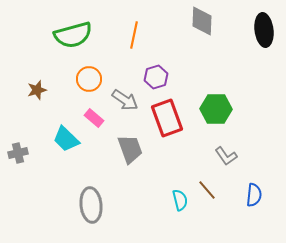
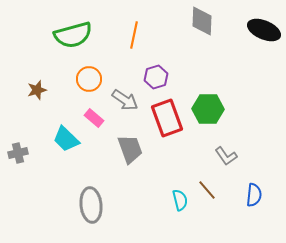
black ellipse: rotated 60 degrees counterclockwise
green hexagon: moved 8 px left
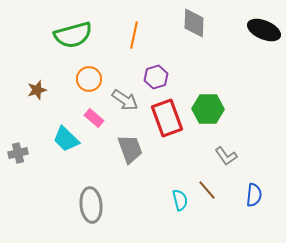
gray diamond: moved 8 px left, 2 px down
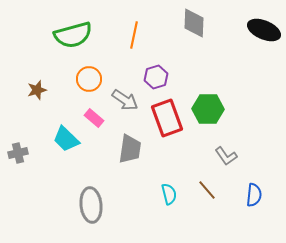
gray trapezoid: rotated 28 degrees clockwise
cyan semicircle: moved 11 px left, 6 px up
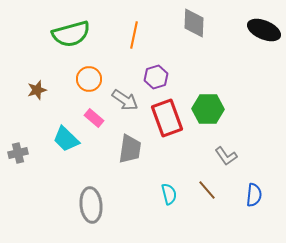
green semicircle: moved 2 px left, 1 px up
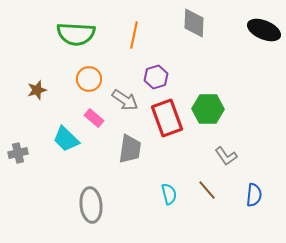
green semicircle: moved 5 px right; rotated 18 degrees clockwise
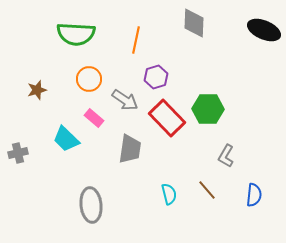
orange line: moved 2 px right, 5 px down
red rectangle: rotated 24 degrees counterclockwise
gray L-shape: rotated 65 degrees clockwise
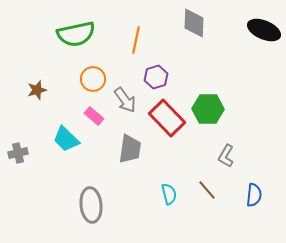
green semicircle: rotated 15 degrees counterclockwise
orange circle: moved 4 px right
gray arrow: rotated 20 degrees clockwise
pink rectangle: moved 2 px up
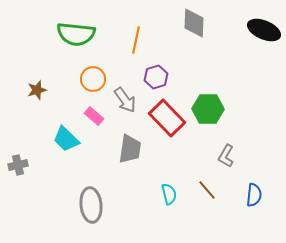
green semicircle: rotated 18 degrees clockwise
gray cross: moved 12 px down
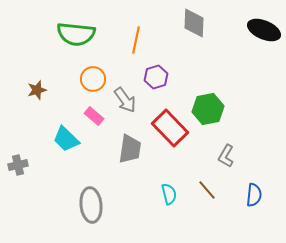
green hexagon: rotated 12 degrees counterclockwise
red rectangle: moved 3 px right, 10 px down
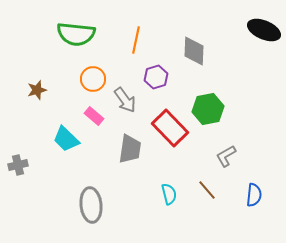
gray diamond: moved 28 px down
gray L-shape: rotated 30 degrees clockwise
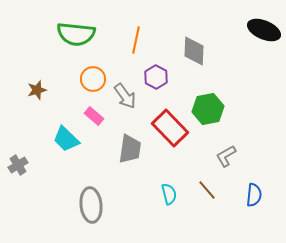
purple hexagon: rotated 15 degrees counterclockwise
gray arrow: moved 4 px up
gray cross: rotated 18 degrees counterclockwise
